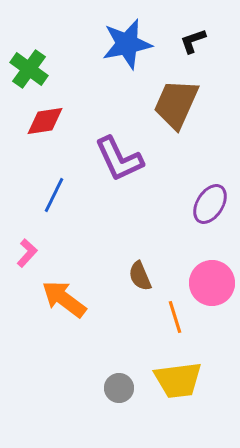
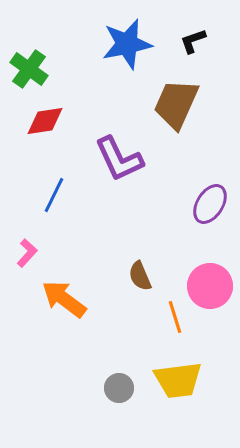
pink circle: moved 2 px left, 3 px down
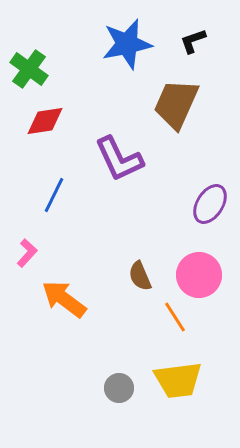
pink circle: moved 11 px left, 11 px up
orange line: rotated 16 degrees counterclockwise
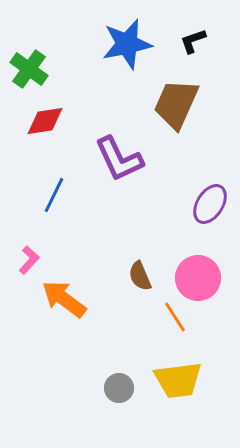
pink L-shape: moved 2 px right, 7 px down
pink circle: moved 1 px left, 3 px down
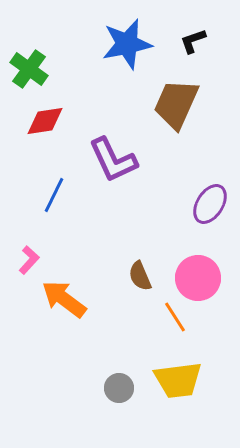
purple L-shape: moved 6 px left, 1 px down
